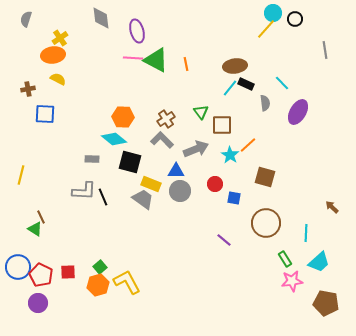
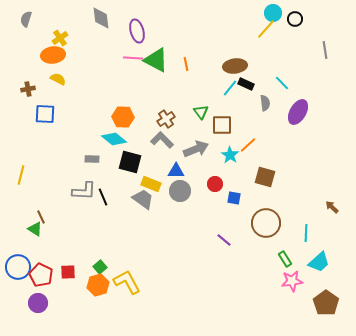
brown pentagon at (326, 303): rotated 25 degrees clockwise
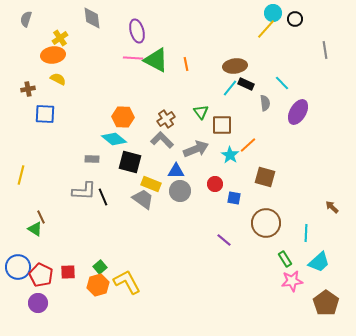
gray diamond at (101, 18): moved 9 px left
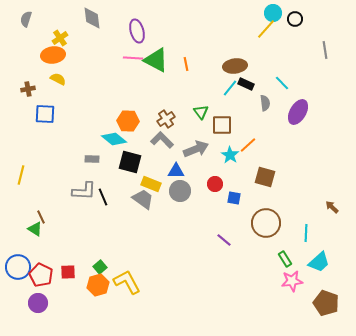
orange hexagon at (123, 117): moved 5 px right, 4 px down
brown pentagon at (326, 303): rotated 15 degrees counterclockwise
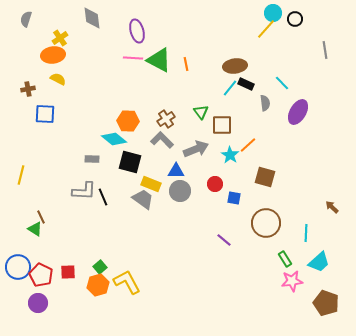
green triangle at (156, 60): moved 3 px right
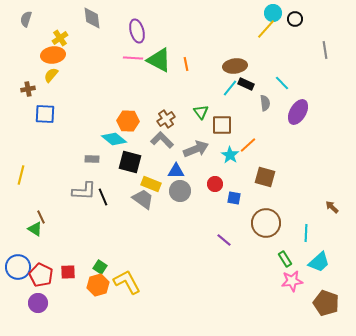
yellow semicircle at (58, 79): moved 7 px left, 4 px up; rotated 77 degrees counterclockwise
green square at (100, 267): rotated 16 degrees counterclockwise
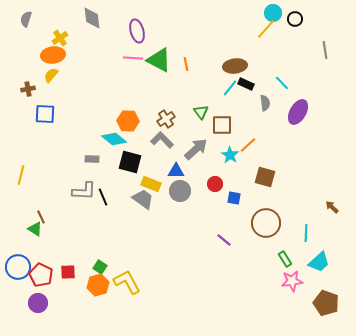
gray arrow at (196, 149): rotated 20 degrees counterclockwise
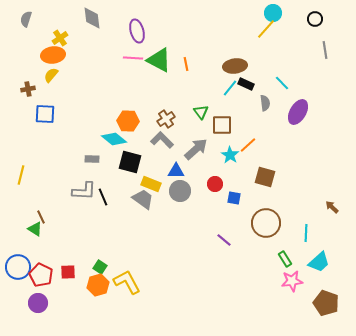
black circle at (295, 19): moved 20 px right
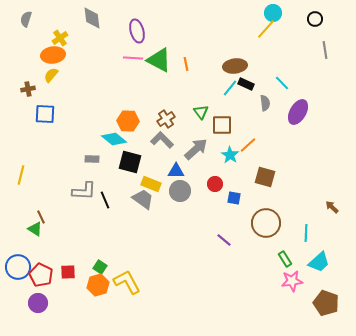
black line at (103, 197): moved 2 px right, 3 px down
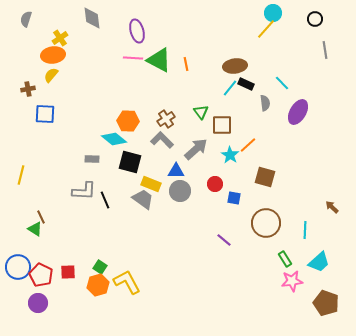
cyan line at (306, 233): moved 1 px left, 3 px up
